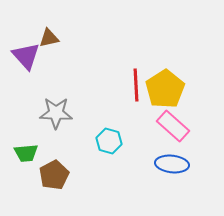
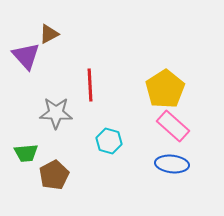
brown triangle: moved 4 px up; rotated 15 degrees counterclockwise
red line: moved 46 px left
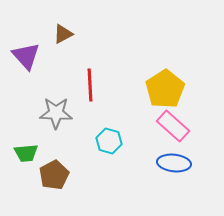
brown triangle: moved 14 px right
blue ellipse: moved 2 px right, 1 px up
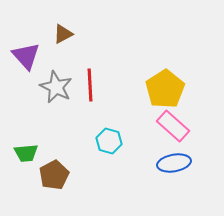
gray star: moved 26 px up; rotated 24 degrees clockwise
blue ellipse: rotated 16 degrees counterclockwise
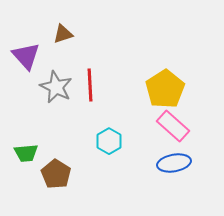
brown triangle: rotated 10 degrees clockwise
cyan hexagon: rotated 15 degrees clockwise
brown pentagon: moved 2 px right, 1 px up; rotated 12 degrees counterclockwise
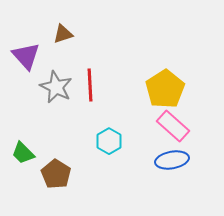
green trapezoid: moved 3 px left; rotated 50 degrees clockwise
blue ellipse: moved 2 px left, 3 px up
